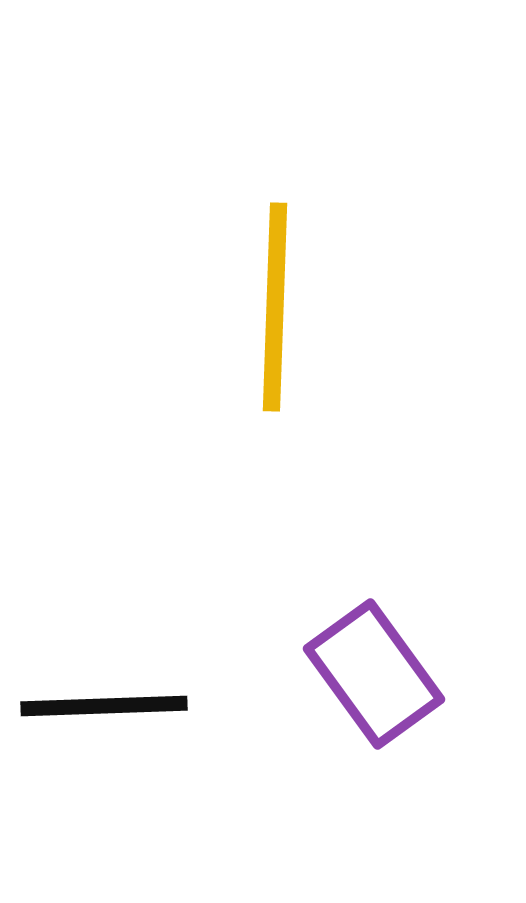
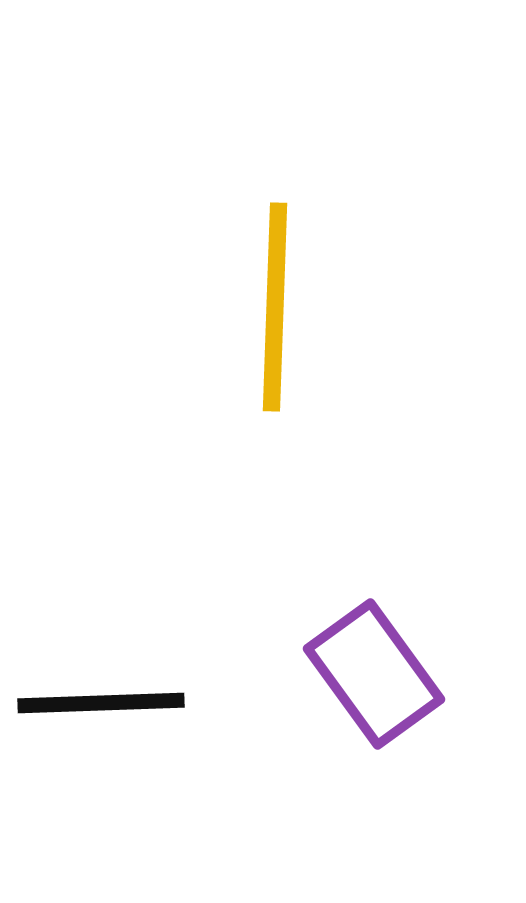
black line: moved 3 px left, 3 px up
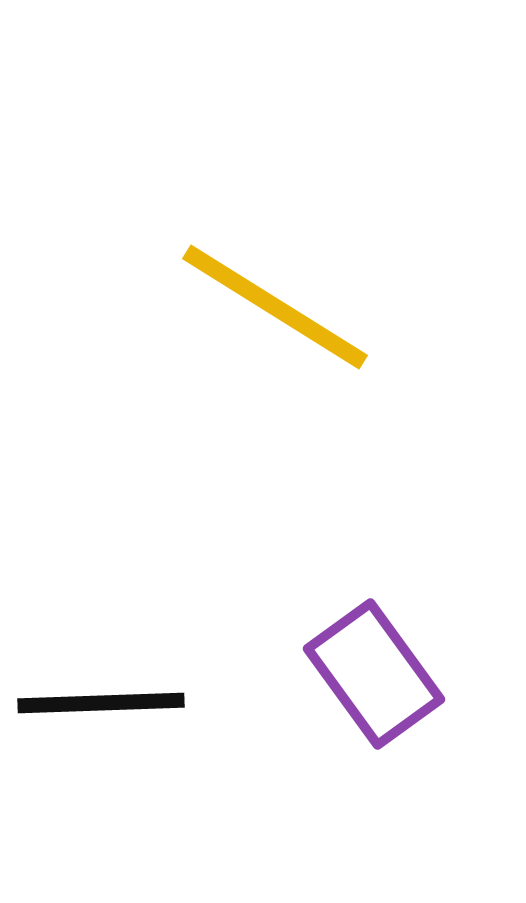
yellow line: rotated 60 degrees counterclockwise
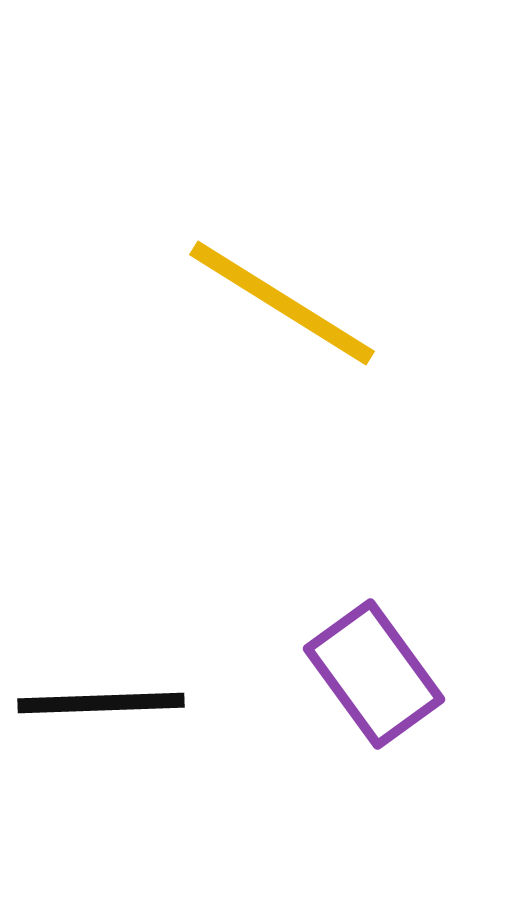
yellow line: moved 7 px right, 4 px up
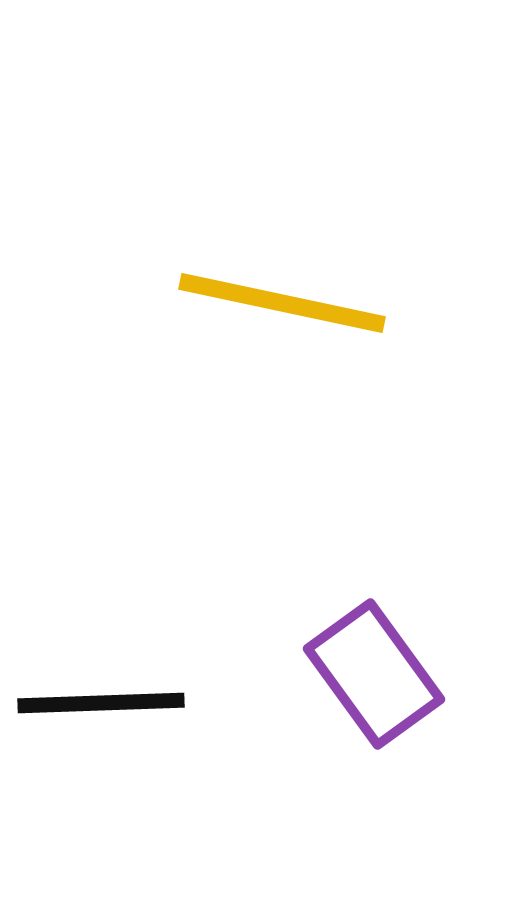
yellow line: rotated 20 degrees counterclockwise
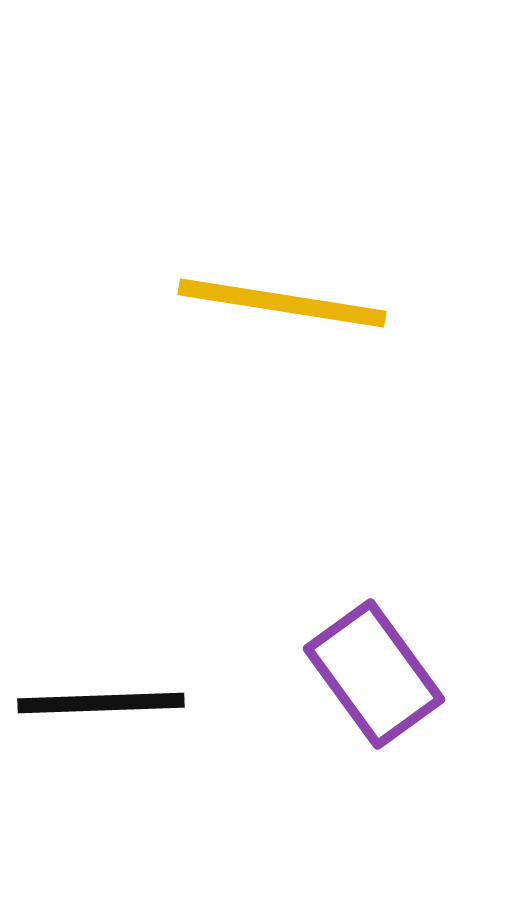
yellow line: rotated 3 degrees counterclockwise
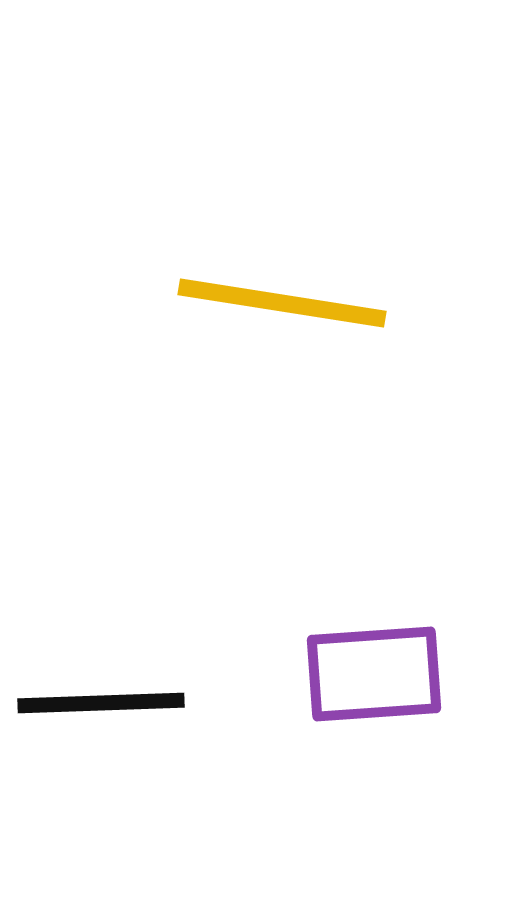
purple rectangle: rotated 58 degrees counterclockwise
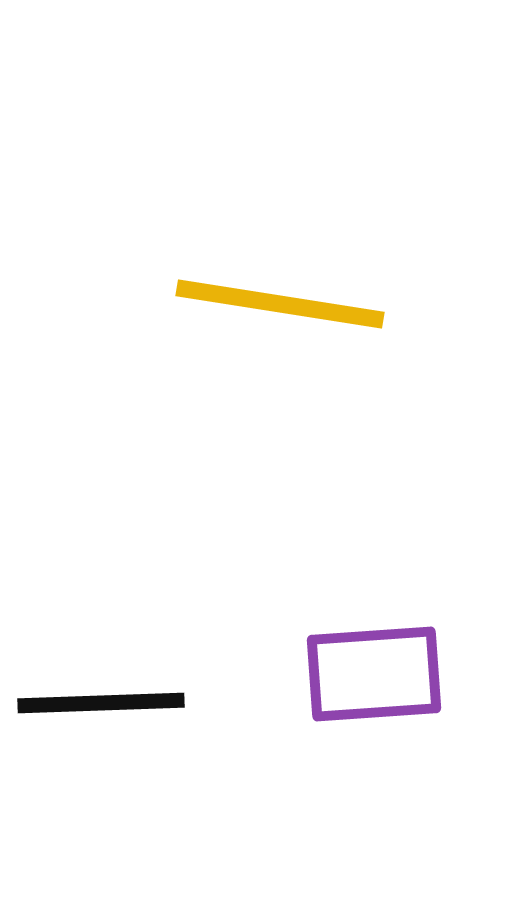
yellow line: moved 2 px left, 1 px down
